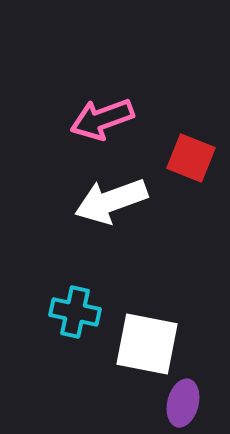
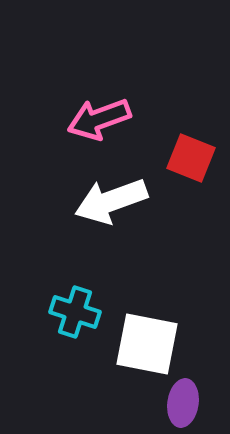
pink arrow: moved 3 px left
cyan cross: rotated 6 degrees clockwise
purple ellipse: rotated 6 degrees counterclockwise
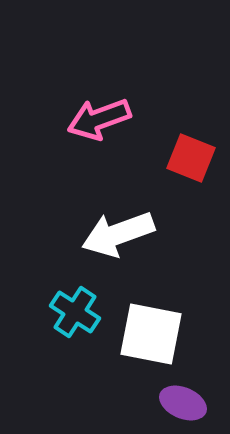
white arrow: moved 7 px right, 33 px down
cyan cross: rotated 15 degrees clockwise
white square: moved 4 px right, 10 px up
purple ellipse: rotated 75 degrees counterclockwise
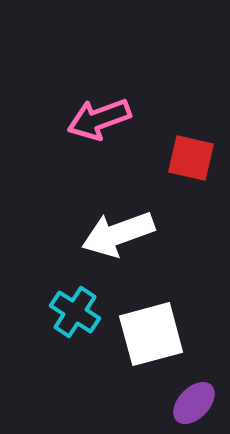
red square: rotated 9 degrees counterclockwise
white square: rotated 26 degrees counterclockwise
purple ellipse: moved 11 px right; rotated 69 degrees counterclockwise
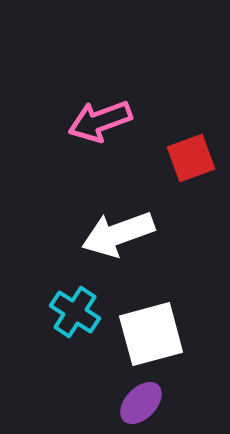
pink arrow: moved 1 px right, 2 px down
red square: rotated 33 degrees counterclockwise
purple ellipse: moved 53 px left
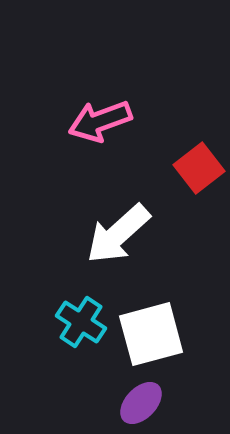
red square: moved 8 px right, 10 px down; rotated 18 degrees counterclockwise
white arrow: rotated 22 degrees counterclockwise
cyan cross: moved 6 px right, 10 px down
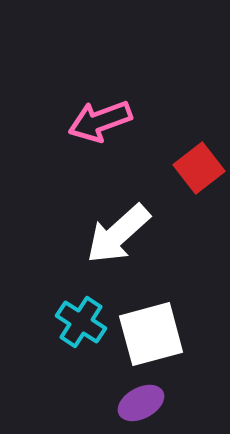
purple ellipse: rotated 18 degrees clockwise
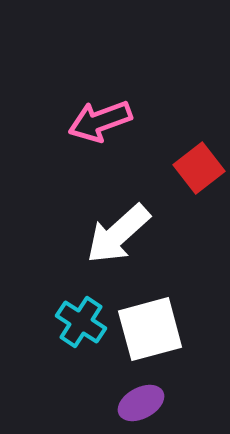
white square: moved 1 px left, 5 px up
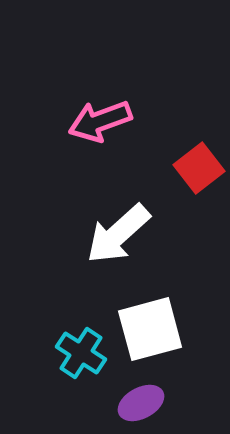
cyan cross: moved 31 px down
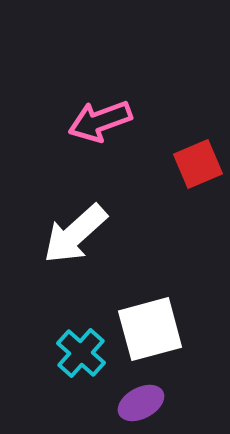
red square: moved 1 px left, 4 px up; rotated 15 degrees clockwise
white arrow: moved 43 px left
cyan cross: rotated 9 degrees clockwise
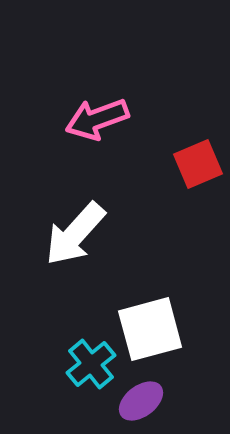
pink arrow: moved 3 px left, 2 px up
white arrow: rotated 6 degrees counterclockwise
cyan cross: moved 10 px right, 11 px down; rotated 9 degrees clockwise
purple ellipse: moved 2 px up; rotated 9 degrees counterclockwise
